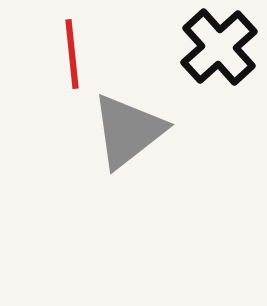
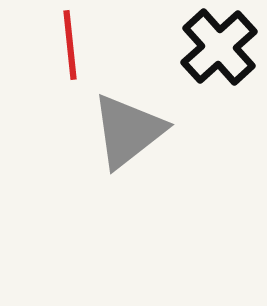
red line: moved 2 px left, 9 px up
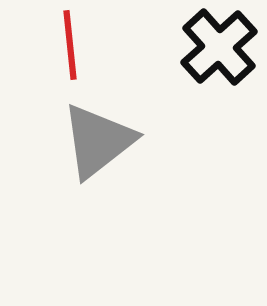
gray triangle: moved 30 px left, 10 px down
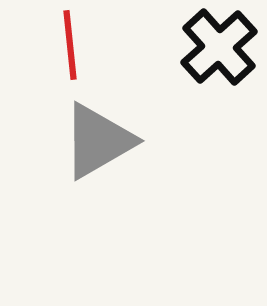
gray triangle: rotated 8 degrees clockwise
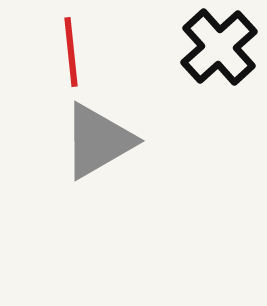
red line: moved 1 px right, 7 px down
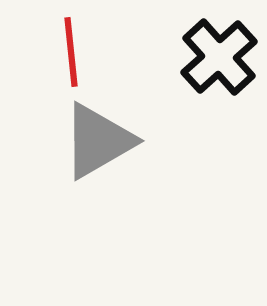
black cross: moved 10 px down
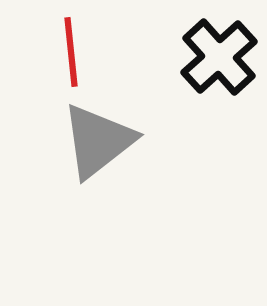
gray triangle: rotated 8 degrees counterclockwise
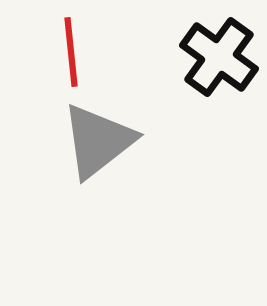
black cross: rotated 12 degrees counterclockwise
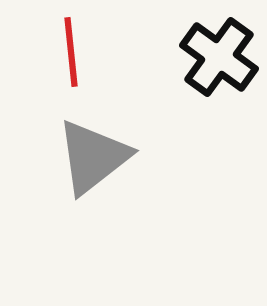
gray triangle: moved 5 px left, 16 px down
